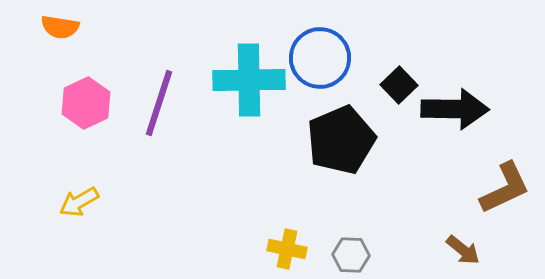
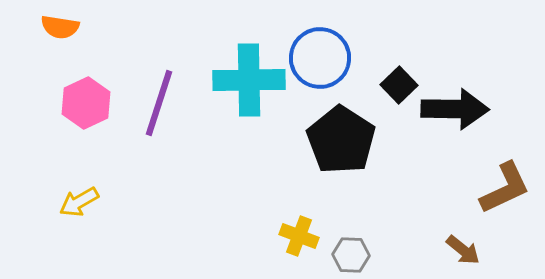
black pentagon: rotated 16 degrees counterclockwise
yellow cross: moved 12 px right, 13 px up; rotated 9 degrees clockwise
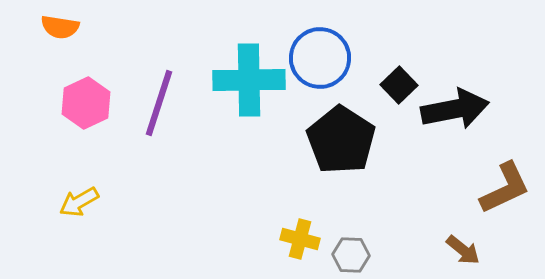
black arrow: rotated 12 degrees counterclockwise
yellow cross: moved 1 px right, 3 px down; rotated 6 degrees counterclockwise
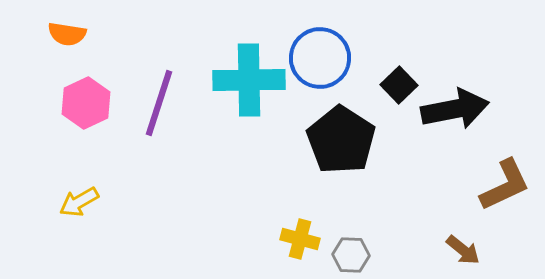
orange semicircle: moved 7 px right, 7 px down
brown L-shape: moved 3 px up
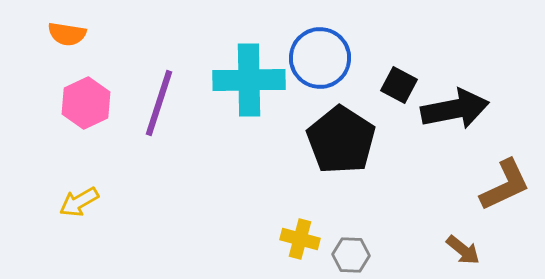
black square: rotated 18 degrees counterclockwise
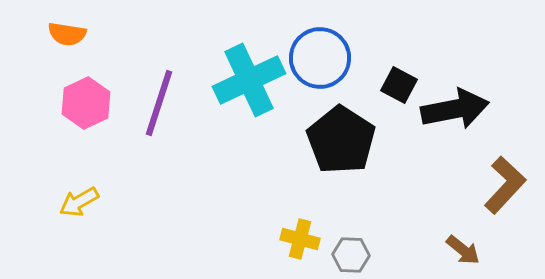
cyan cross: rotated 24 degrees counterclockwise
brown L-shape: rotated 22 degrees counterclockwise
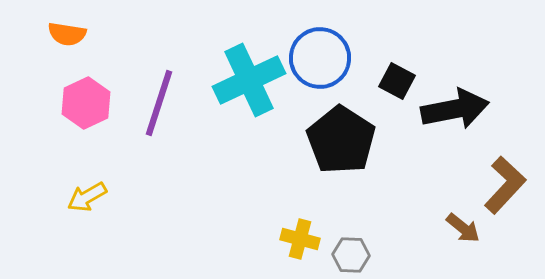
black square: moved 2 px left, 4 px up
yellow arrow: moved 8 px right, 5 px up
brown arrow: moved 22 px up
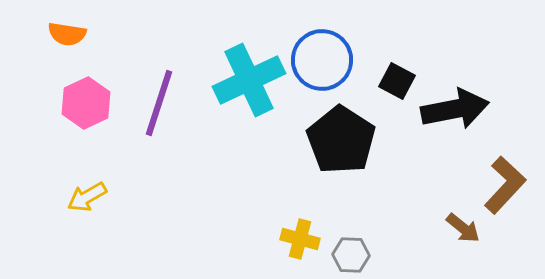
blue circle: moved 2 px right, 2 px down
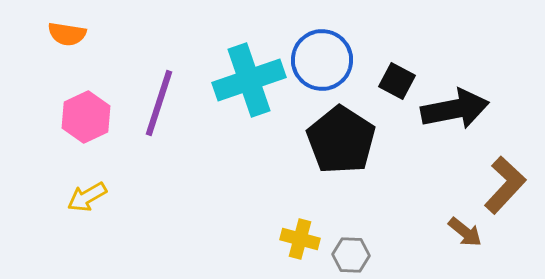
cyan cross: rotated 6 degrees clockwise
pink hexagon: moved 14 px down
brown arrow: moved 2 px right, 4 px down
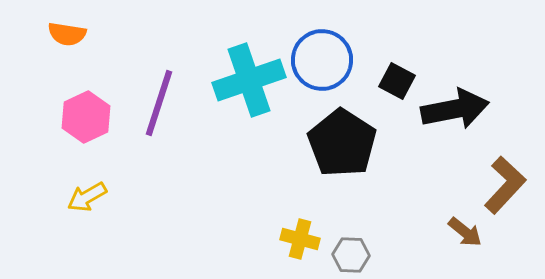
black pentagon: moved 1 px right, 3 px down
